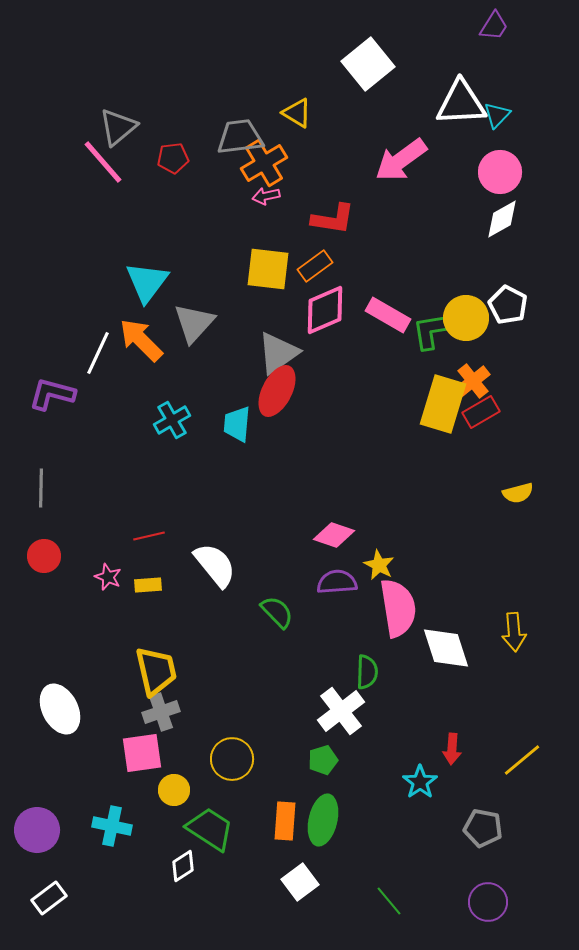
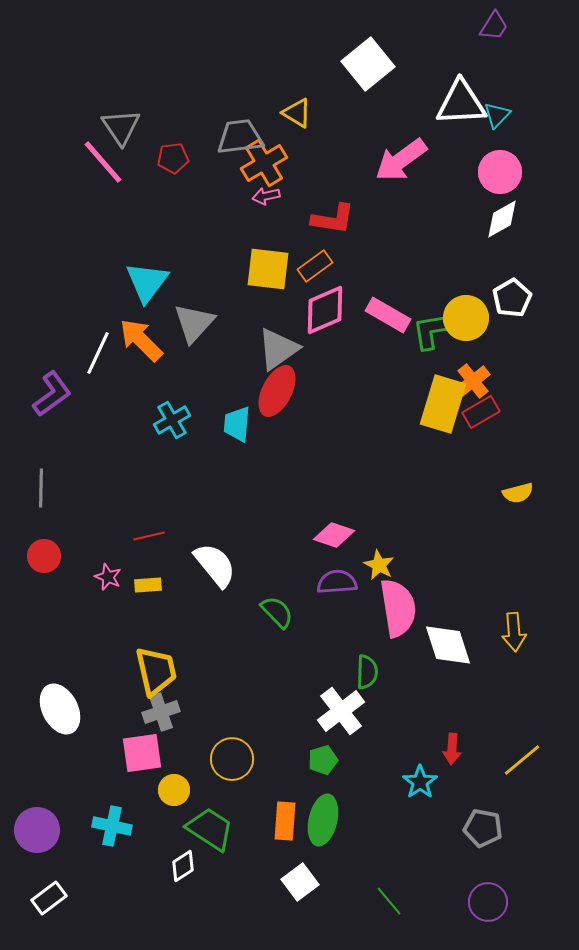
gray triangle at (118, 127): moved 3 px right; rotated 24 degrees counterclockwise
white pentagon at (508, 305): moved 4 px right, 7 px up; rotated 15 degrees clockwise
gray triangle at (278, 353): moved 4 px up
purple L-shape at (52, 394): rotated 129 degrees clockwise
white diamond at (446, 648): moved 2 px right, 3 px up
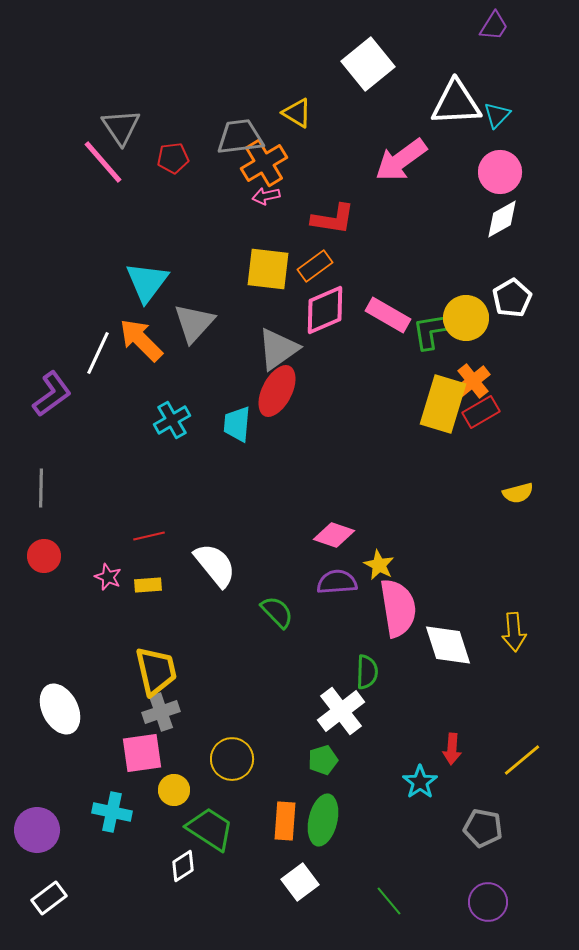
white triangle at (461, 103): moved 5 px left
cyan cross at (112, 826): moved 14 px up
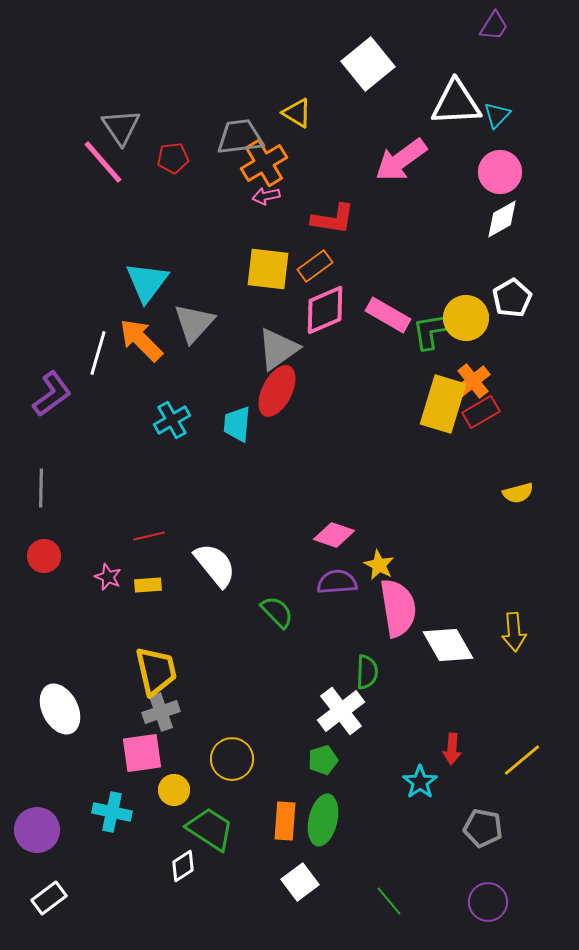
white line at (98, 353): rotated 9 degrees counterclockwise
white diamond at (448, 645): rotated 12 degrees counterclockwise
